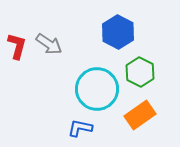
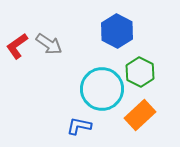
blue hexagon: moved 1 px left, 1 px up
red L-shape: rotated 140 degrees counterclockwise
cyan circle: moved 5 px right
orange rectangle: rotated 8 degrees counterclockwise
blue L-shape: moved 1 px left, 2 px up
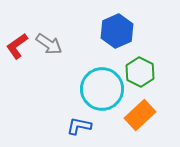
blue hexagon: rotated 8 degrees clockwise
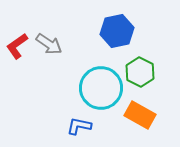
blue hexagon: rotated 12 degrees clockwise
cyan circle: moved 1 px left, 1 px up
orange rectangle: rotated 72 degrees clockwise
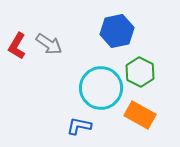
red L-shape: rotated 24 degrees counterclockwise
